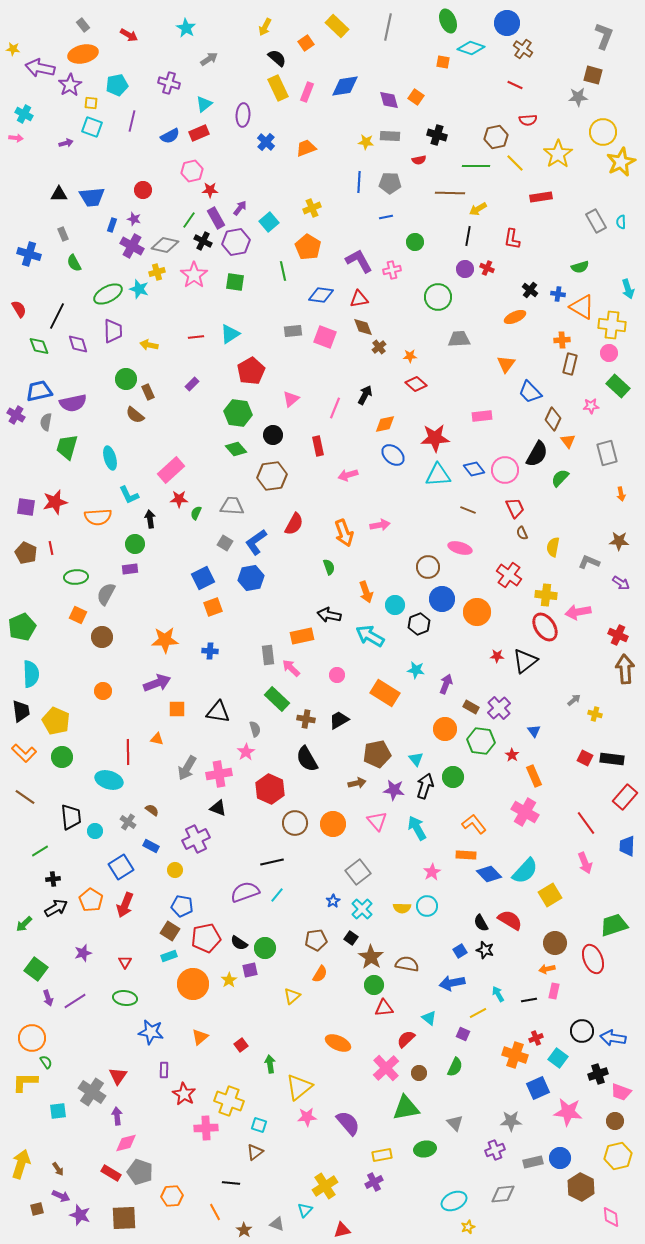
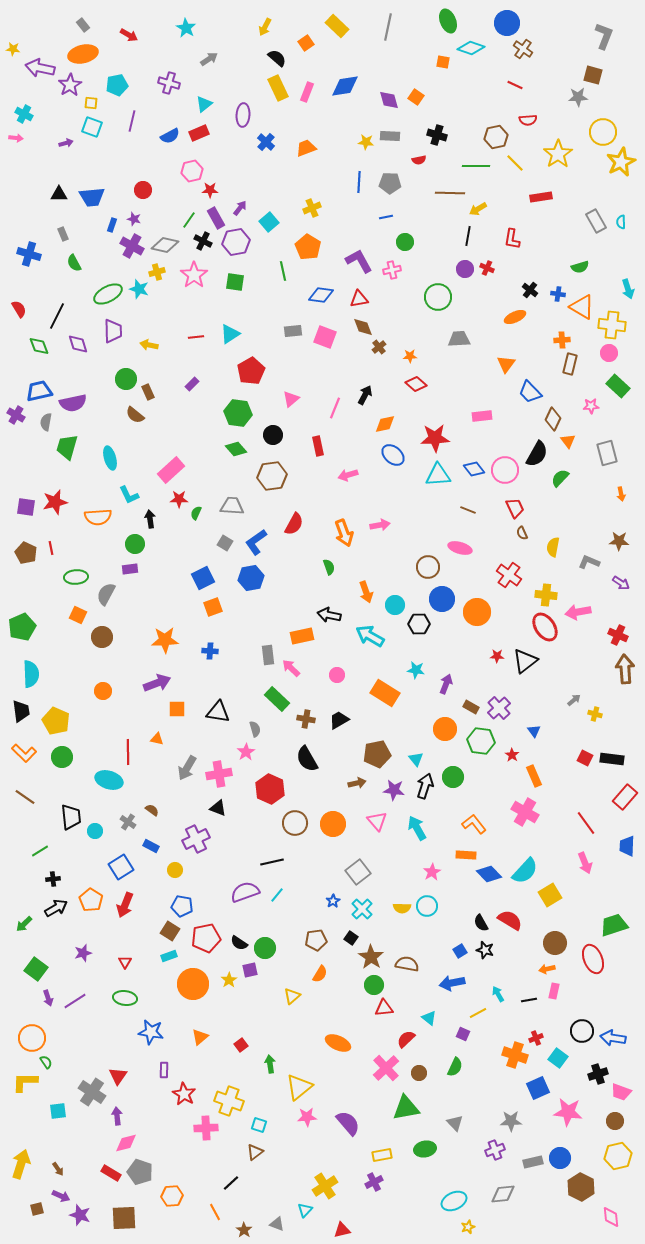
green circle at (415, 242): moved 10 px left
black hexagon at (419, 624): rotated 20 degrees clockwise
black line at (231, 1183): rotated 48 degrees counterclockwise
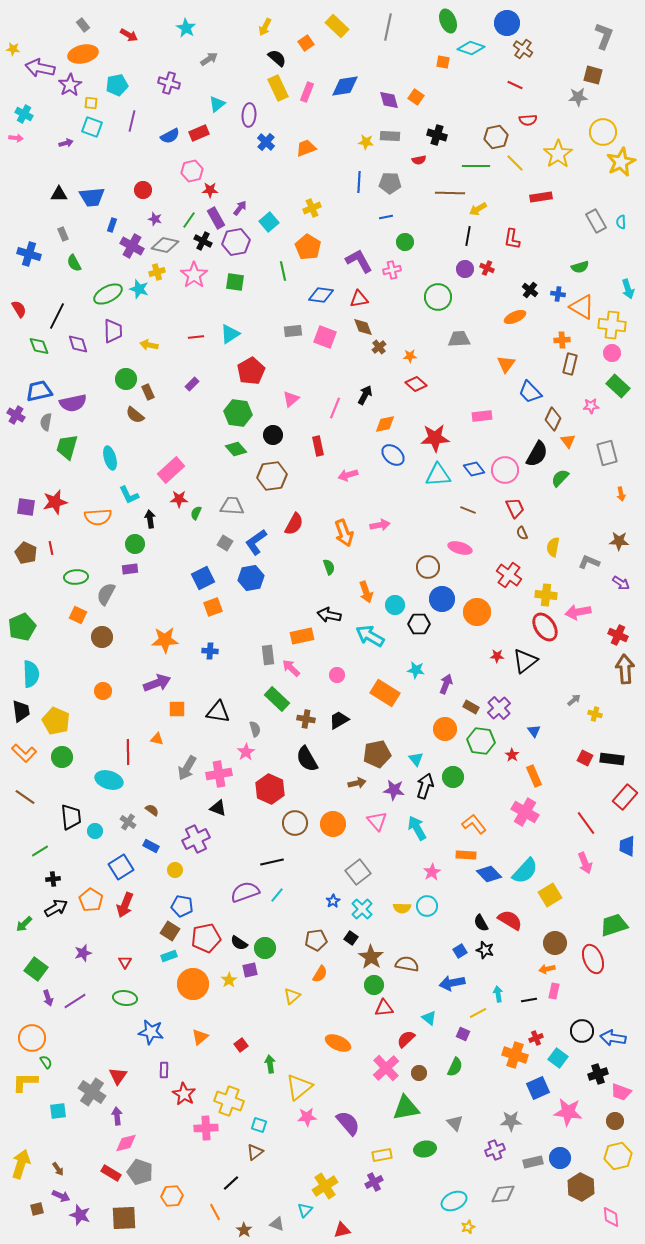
cyan triangle at (204, 104): moved 13 px right
purple ellipse at (243, 115): moved 6 px right
purple star at (134, 219): moved 21 px right
pink circle at (609, 353): moved 3 px right
cyan arrow at (498, 994): rotated 21 degrees clockwise
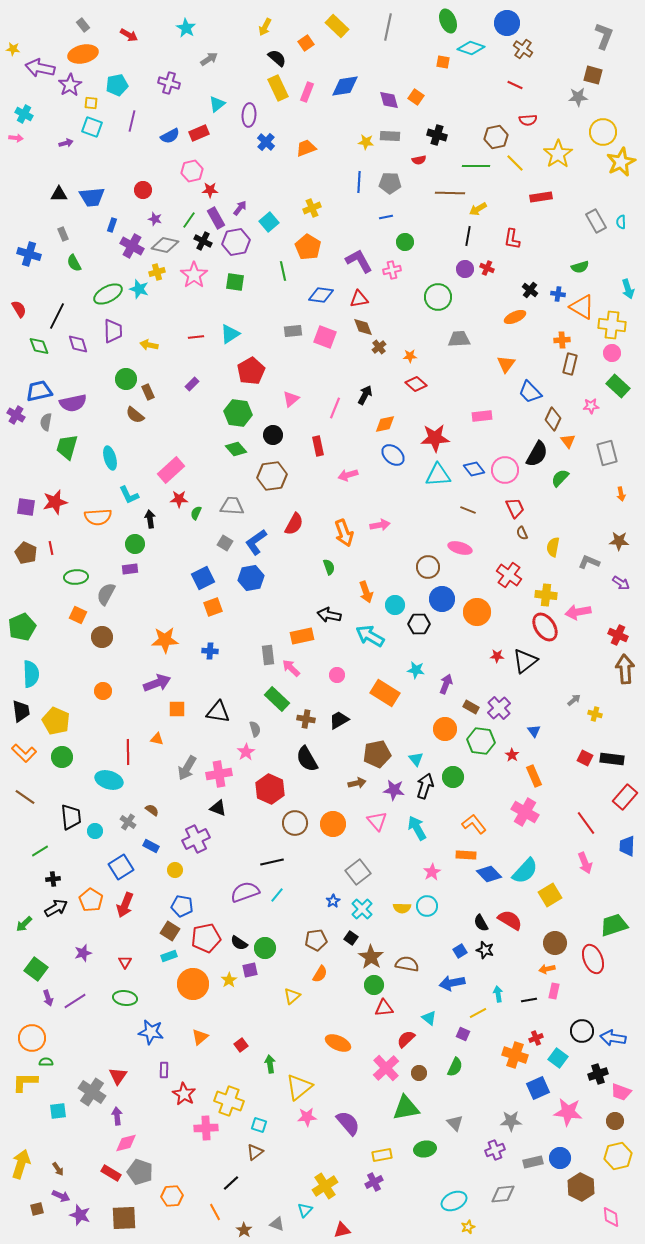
green semicircle at (46, 1062): rotated 56 degrees counterclockwise
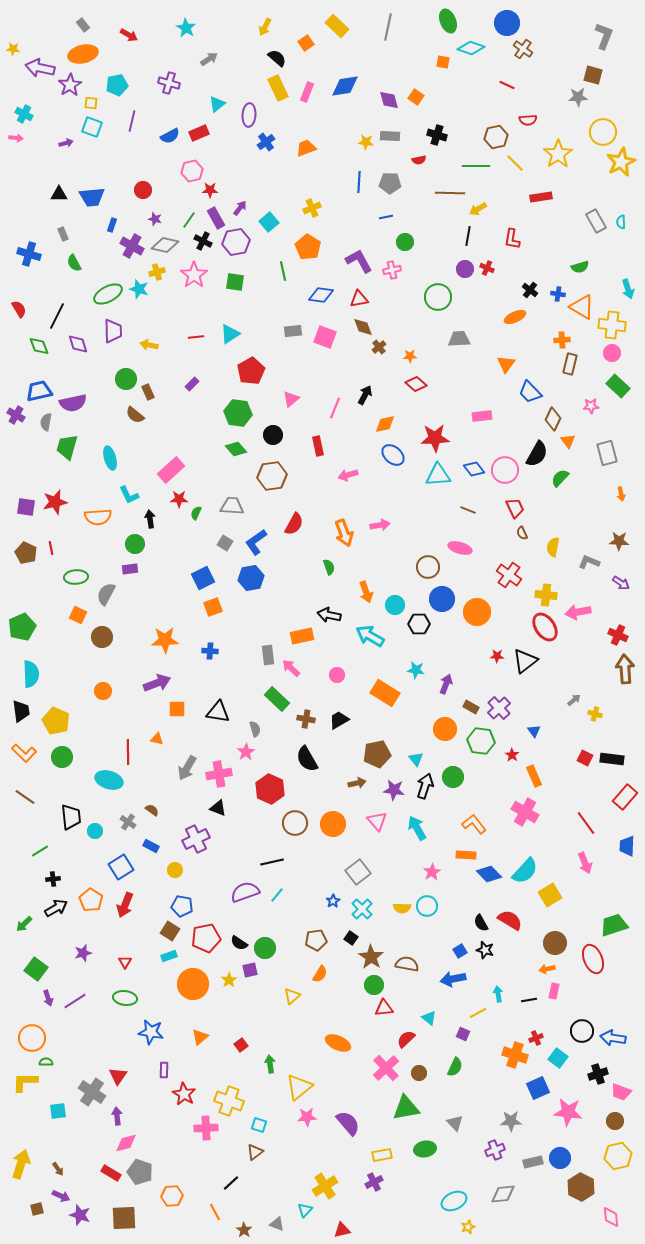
red line at (515, 85): moved 8 px left
blue cross at (266, 142): rotated 12 degrees clockwise
blue arrow at (452, 983): moved 1 px right, 4 px up
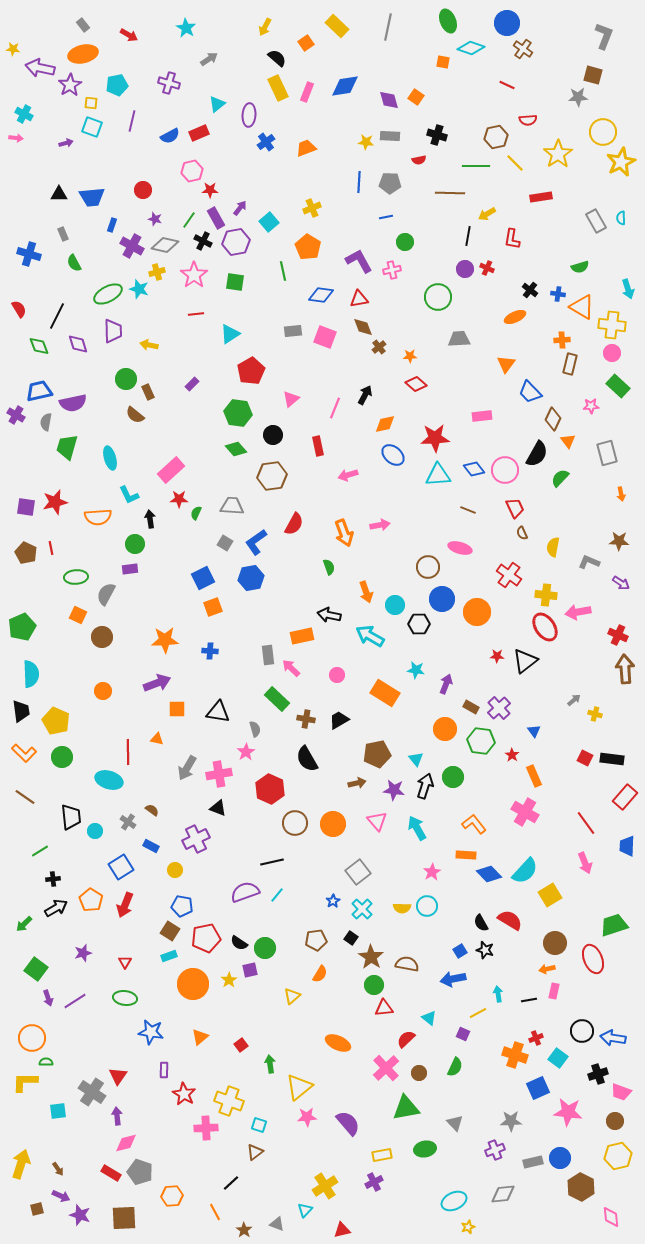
yellow arrow at (478, 209): moved 9 px right, 5 px down
cyan semicircle at (621, 222): moved 4 px up
red line at (196, 337): moved 23 px up
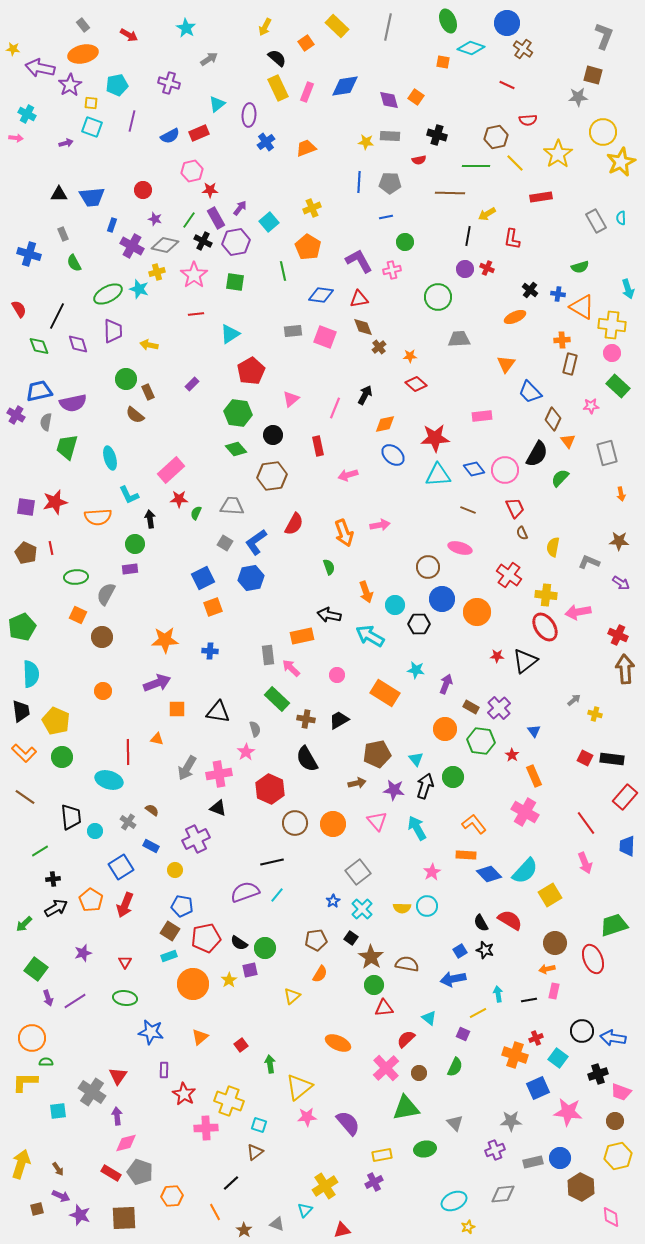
cyan cross at (24, 114): moved 3 px right
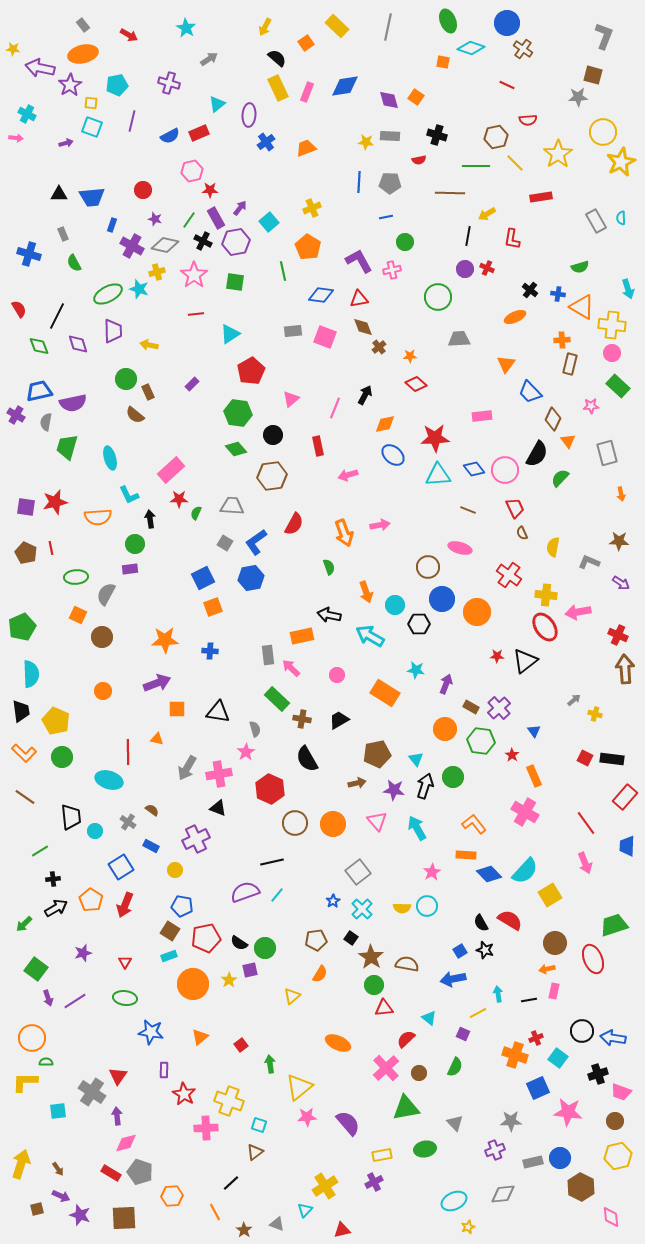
brown cross at (306, 719): moved 4 px left
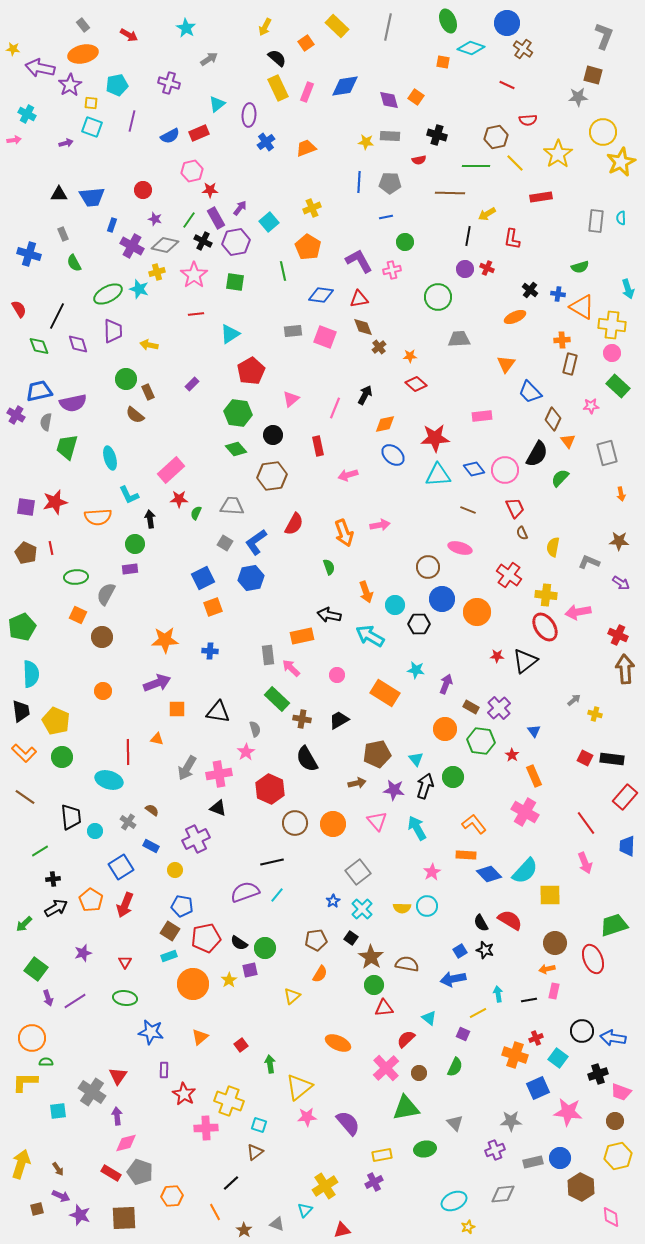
pink arrow at (16, 138): moved 2 px left, 2 px down; rotated 16 degrees counterclockwise
gray rectangle at (596, 221): rotated 35 degrees clockwise
yellow square at (550, 895): rotated 30 degrees clockwise
